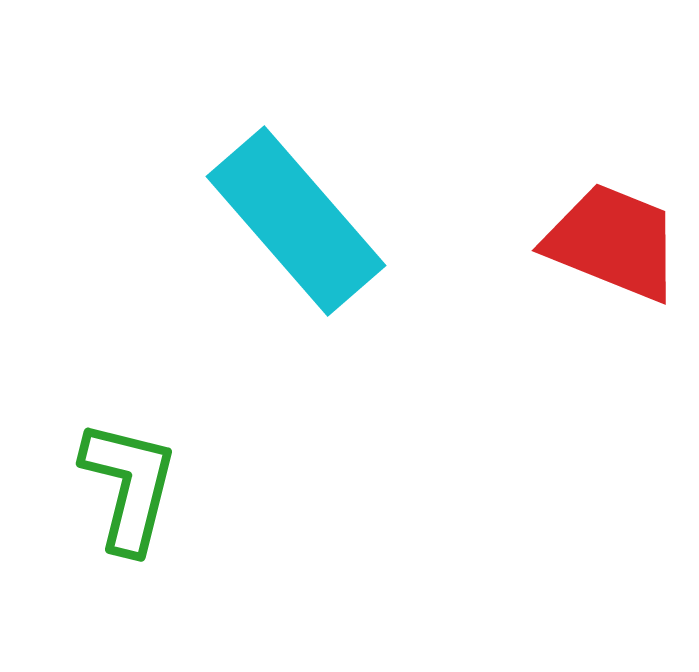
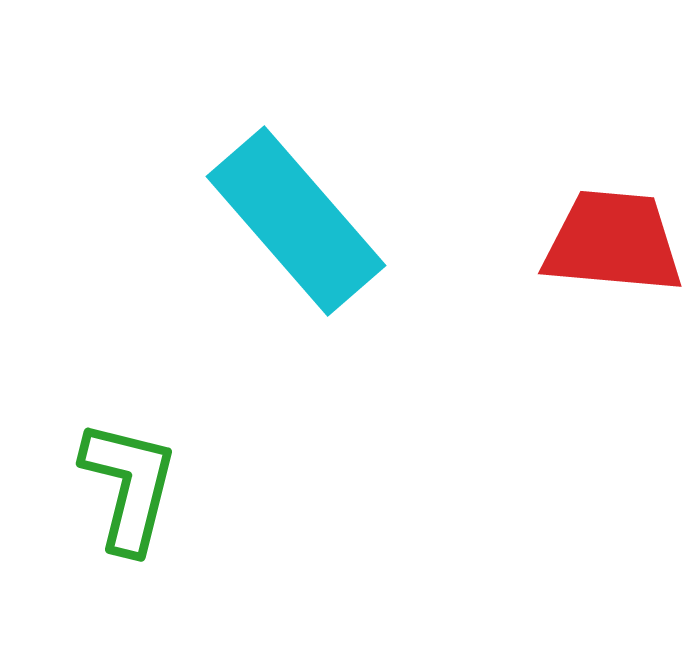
red trapezoid: rotated 17 degrees counterclockwise
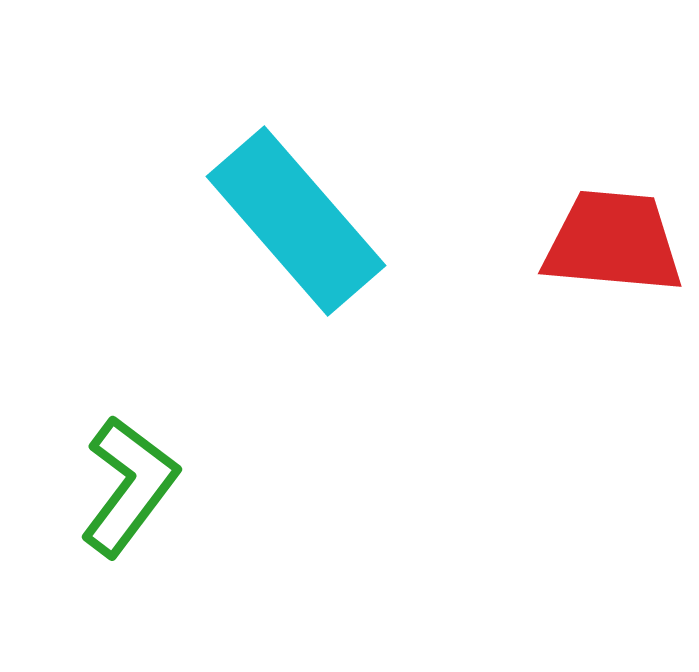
green L-shape: rotated 23 degrees clockwise
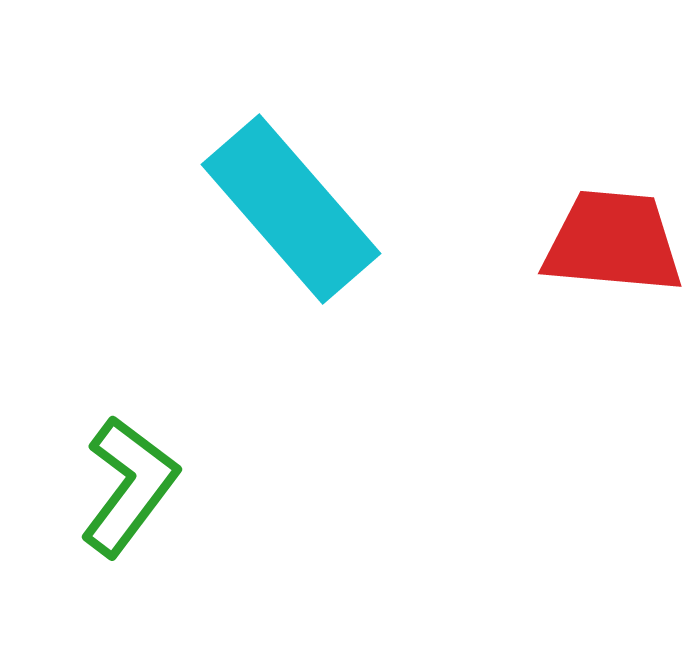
cyan rectangle: moved 5 px left, 12 px up
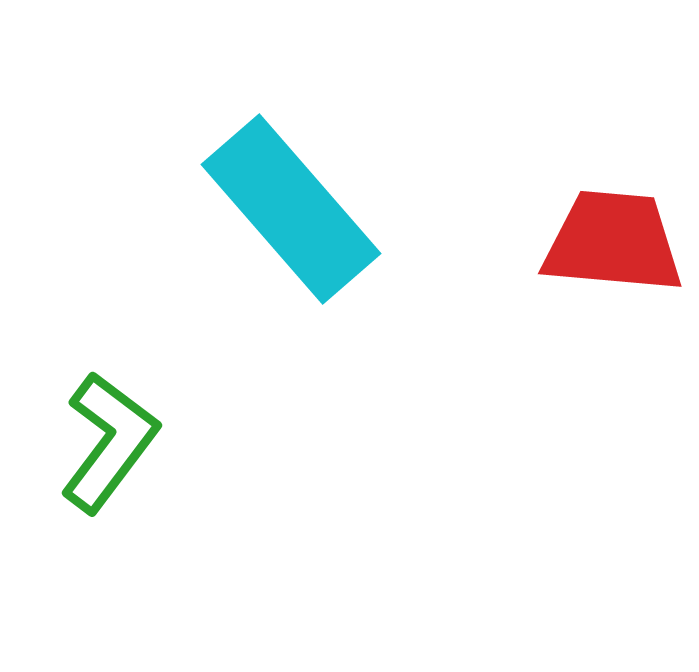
green L-shape: moved 20 px left, 44 px up
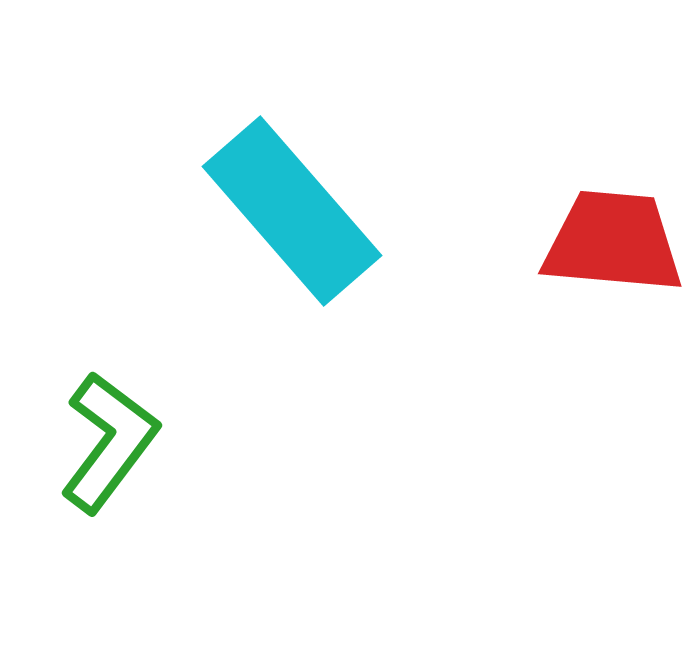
cyan rectangle: moved 1 px right, 2 px down
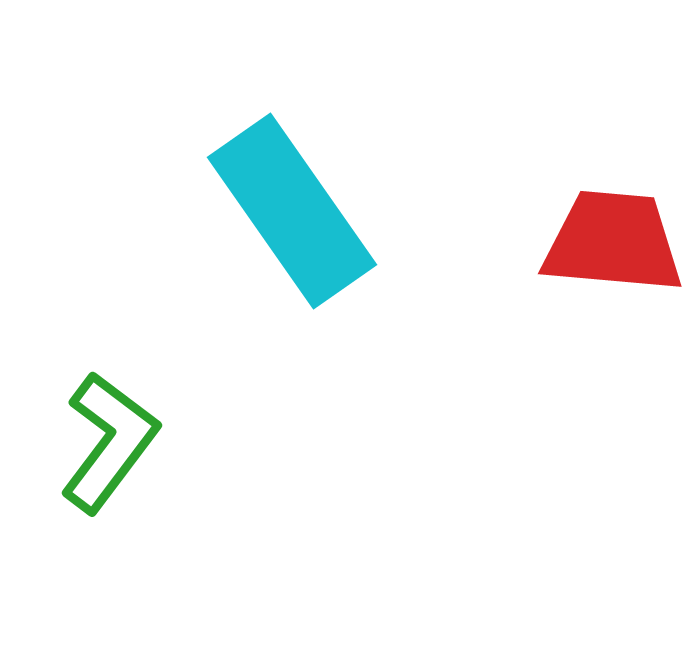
cyan rectangle: rotated 6 degrees clockwise
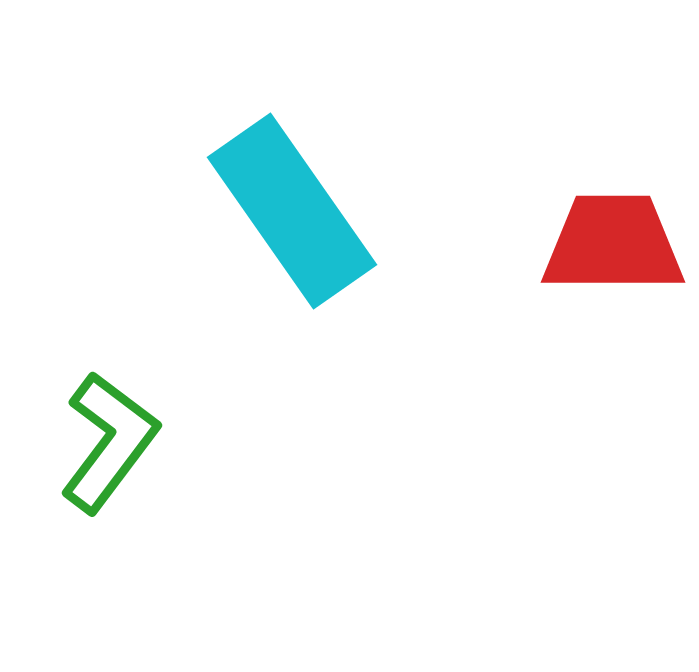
red trapezoid: moved 2 px down; rotated 5 degrees counterclockwise
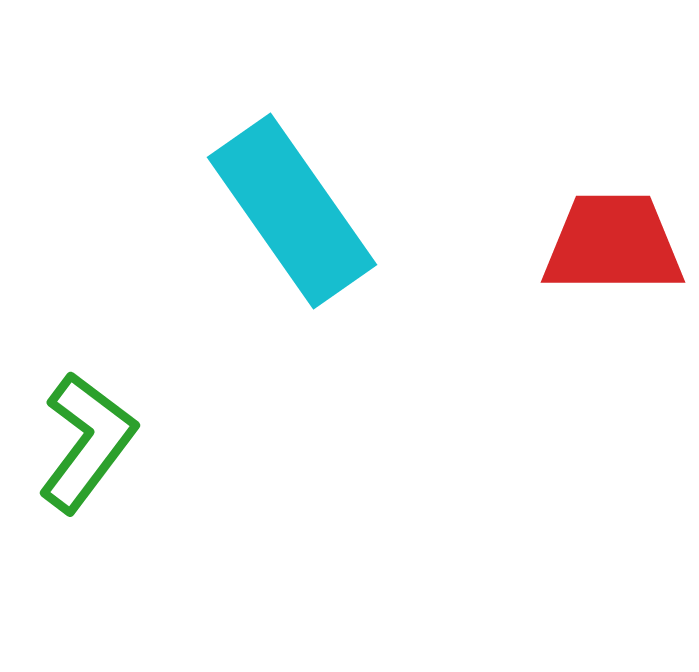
green L-shape: moved 22 px left
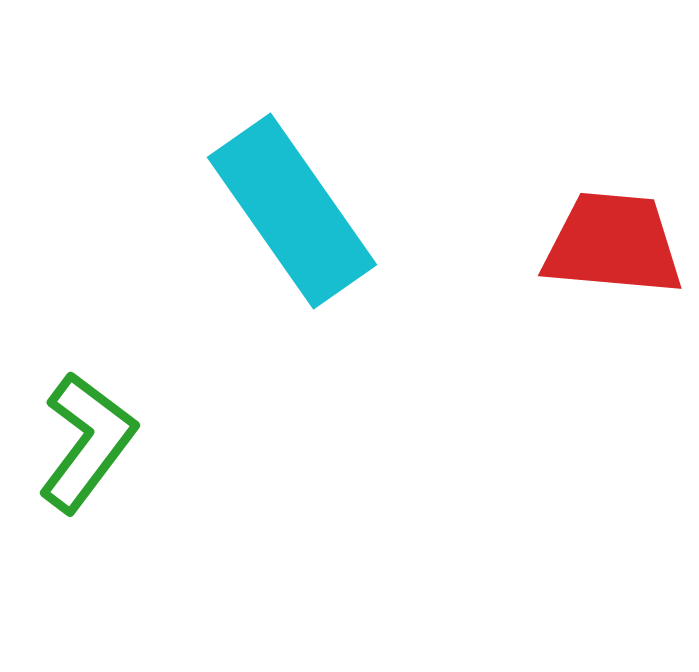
red trapezoid: rotated 5 degrees clockwise
